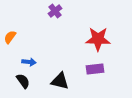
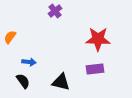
black triangle: moved 1 px right, 1 px down
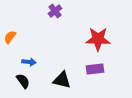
black triangle: moved 1 px right, 2 px up
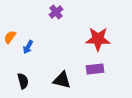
purple cross: moved 1 px right, 1 px down
blue arrow: moved 1 px left, 15 px up; rotated 112 degrees clockwise
black semicircle: rotated 21 degrees clockwise
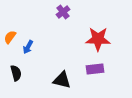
purple cross: moved 7 px right
black semicircle: moved 7 px left, 8 px up
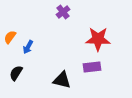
purple rectangle: moved 3 px left, 2 px up
black semicircle: rotated 133 degrees counterclockwise
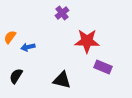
purple cross: moved 1 px left, 1 px down
red star: moved 11 px left, 2 px down
blue arrow: rotated 48 degrees clockwise
purple rectangle: moved 11 px right; rotated 30 degrees clockwise
black semicircle: moved 3 px down
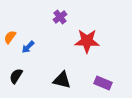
purple cross: moved 2 px left, 4 px down
blue arrow: rotated 32 degrees counterclockwise
purple rectangle: moved 16 px down
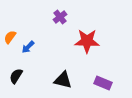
black triangle: moved 1 px right
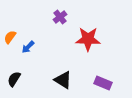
red star: moved 1 px right, 2 px up
black semicircle: moved 2 px left, 3 px down
black triangle: rotated 18 degrees clockwise
